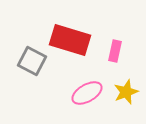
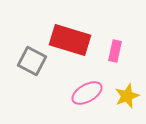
yellow star: moved 1 px right, 4 px down
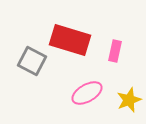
yellow star: moved 2 px right, 4 px down
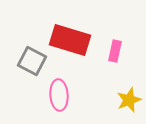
pink ellipse: moved 28 px left, 2 px down; rotated 64 degrees counterclockwise
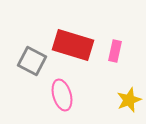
red rectangle: moved 3 px right, 5 px down
pink ellipse: moved 3 px right; rotated 12 degrees counterclockwise
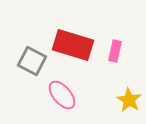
pink ellipse: rotated 24 degrees counterclockwise
yellow star: rotated 20 degrees counterclockwise
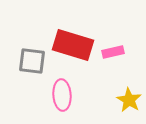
pink rectangle: moved 2 px left, 1 px down; rotated 65 degrees clockwise
gray square: rotated 20 degrees counterclockwise
pink ellipse: rotated 36 degrees clockwise
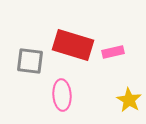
gray square: moved 2 px left
